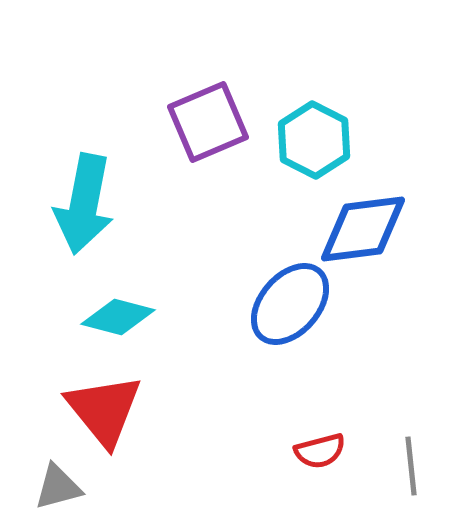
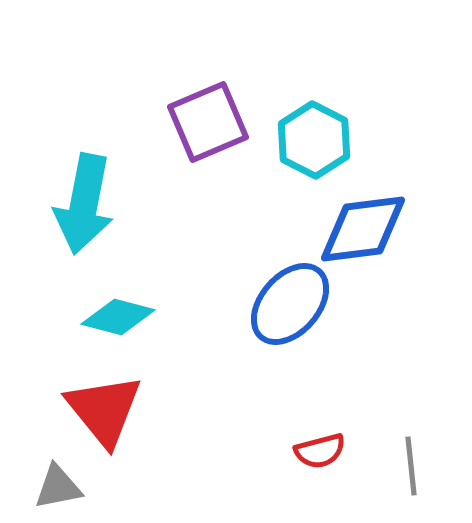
gray triangle: rotated 4 degrees clockwise
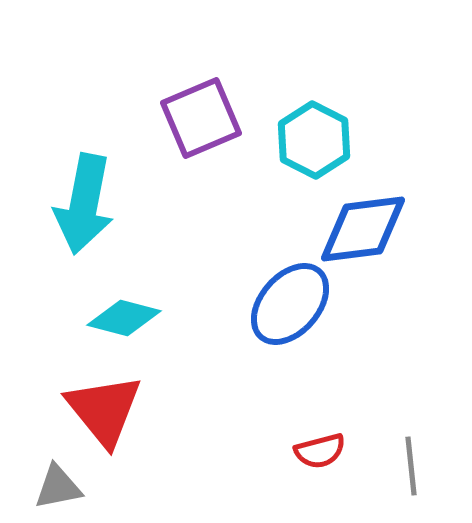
purple square: moved 7 px left, 4 px up
cyan diamond: moved 6 px right, 1 px down
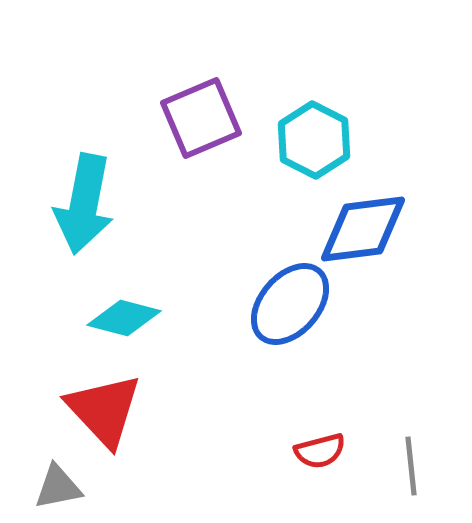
red triangle: rotated 4 degrees counterclockwise
